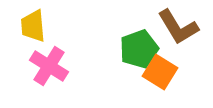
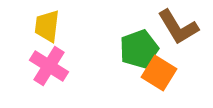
yellow trapezoid: moved 14 px right; rotated 12 degrees clockwise
orange square: moved 1 px left, 1 px down
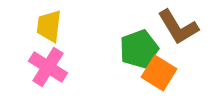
yellow trapezoid: moved 2 px right
pink cross: moved 1 px left, 1 px down
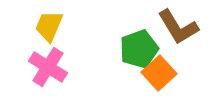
yellow trapezoid: rotated 16 degrees clockwise
orange square: rotated 16 degrees clockwise
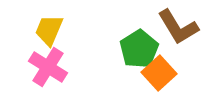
yellow trapezoid: moved 4 px down
green pentagon: rotated 12 degrees counterclockwise
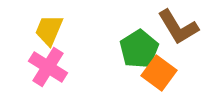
orange square: rotated 12 degrees counterclockwise
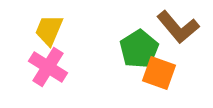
brown L-shape: rotated 9 degrees counterclockwise
orange square: rotated 16 degrees counterclockwise
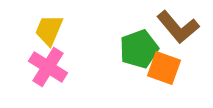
green pentagon: rotated 12 degrees clockwise
orange square: moved 5 px right, 5 px up
